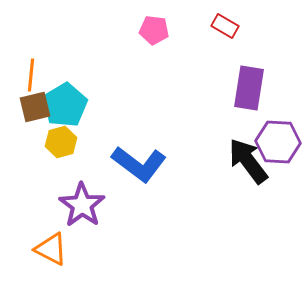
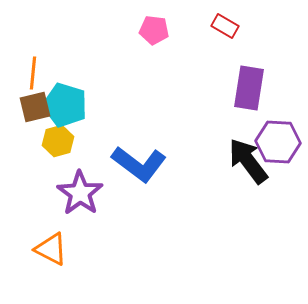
orange line: moved 2 px right, 2 px up
cyan pentagon: rotated 24 degrees counterclockwise
yellow hexagon: moved 3 px left, 1 px up
purple star: moved 2 px left, 12 px up
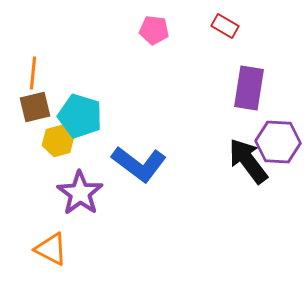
cyan pentagon: moved 15 px right, 11 px down
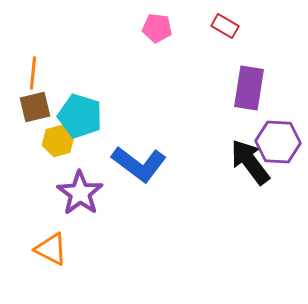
pink pentagon: moved 3 px right, 2 px up
black arrow: moved 2 px right, 1 px down
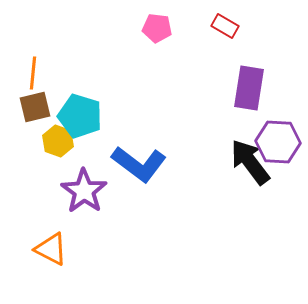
yellow hexagon: rotated 24 degrees counterclockwise
purple star: moved 4 px right, 2 px up
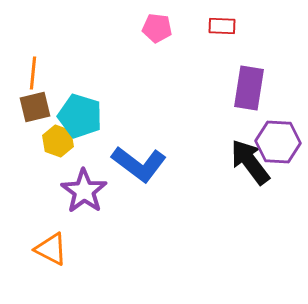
red rectangle: moved 3 px left; rotated 28 degrees counterclockwise
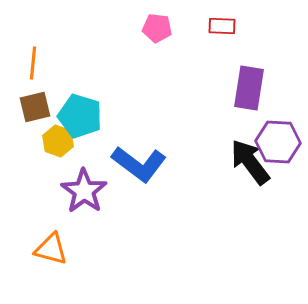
orange line: moved 10 px up
orange triangle: rotated 12 degrees counterclockwise
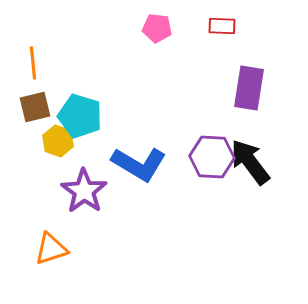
orange line: rotated 12 degrees counterclockwise
purple hexagon: moved 66 px left, 15 px down
blue L-shape: rotated 6 degrees counterclockwise
orange triangle: rotated 33 degrees counterclockwise
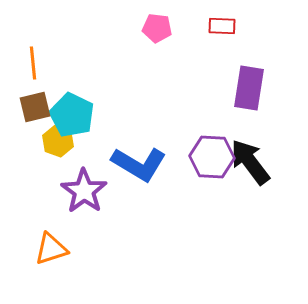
cyan pentagon: moved 8 px left, 1 px up; rotated 9 degrees clockwise
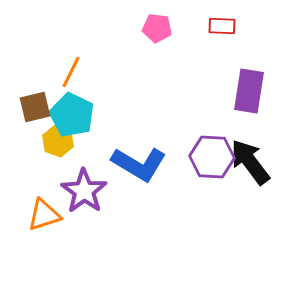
orange line: moved 38 px right, 9 px down; rotated 32 degrees clockwise
purple rectangle: moved 3 px down
orange triangle: moved 7 px left, 34 px up
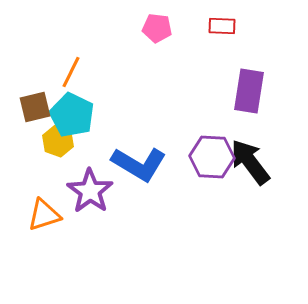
purple star: moved 6 px right
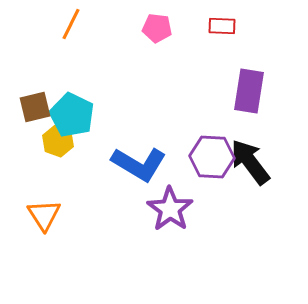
orange line: moved 48 px up
purple star: moved 80 px right, 18 px down
orange triangle: rotated 45 degrees counterclockwise
